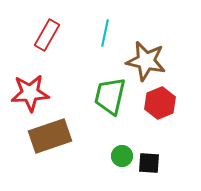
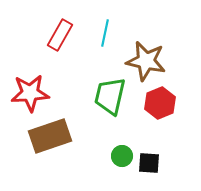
red rectangle: moved 13 px right
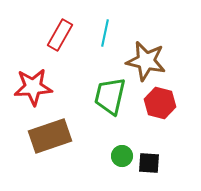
red star: moved 3 px right, 6 px up
red hexagon: rotated 24 degrees counterclockwise
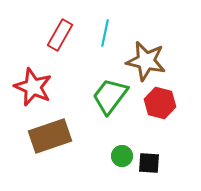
red star: rotated 27 degrees clockwise
green trapezoid: rotated 24 degrees clockwise
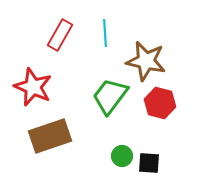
cyan line: rotated 16 degrees counterclockwise
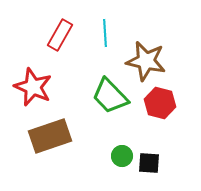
green trapezoid: rotated 81 degrees counterclockwise
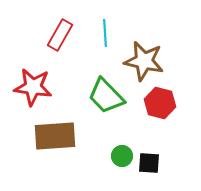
brown star: moved 2 px left
red star: rotated 15 degrees counterclockwise
green trapezoid: moved 4 px left
brown rectangle: moved 5 px right; rotated 15 degrees clockwise
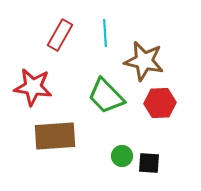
red hexagon: rotated 16 degrees counterclockwise
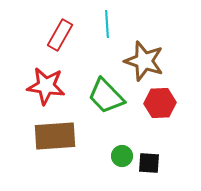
cyan line: moved 2 px right, 9 px up
brown star: rotated 6 degrees clockwise
red star: moved 13 px right, 1 px up
